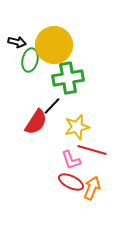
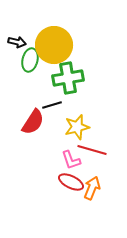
black line: moved 1 px up; rotated 30 degrees clockwise
red semicircle: moved 3 px left
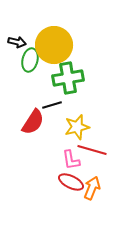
pink L-shape: rotated 10 degrees clockwise
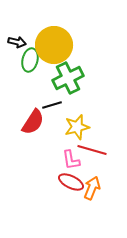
green cross: rotated 16 degrees counterclockwise
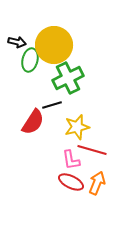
orange arrow: moved 5 px right, 5 px up
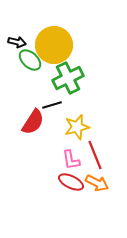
green ellipse: rotated 60 degrees counterclockwise
red line: moved 3 px right, 5 px down; rotated 52 degrees clockwise
orange arrow: rotated 95 degrees clockwise
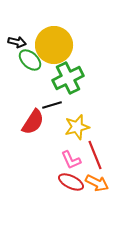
pink L-shape: rotated 15 degrees counterclockwise
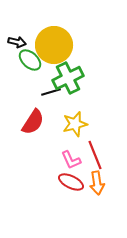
black line: moved 1 px left, 13 px up
yellow star: moved 2 px left, 3 px up
orange arrow: rotated 55 degrees clockwise
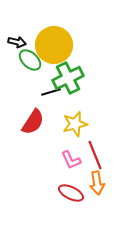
red ellipse: moved 11 px down
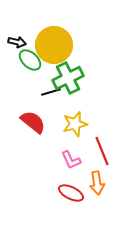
red semicircle: rotated 84 degrees counterclockwise
red line: moved 7 px right, 4 px up
